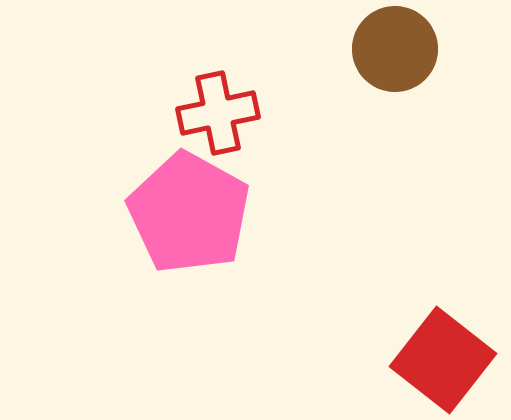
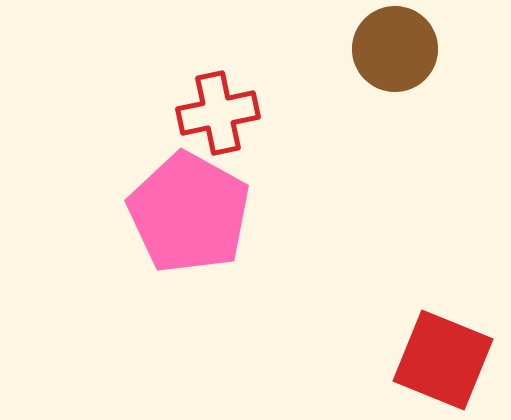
red square: rotated 16 degrees counterclockwise
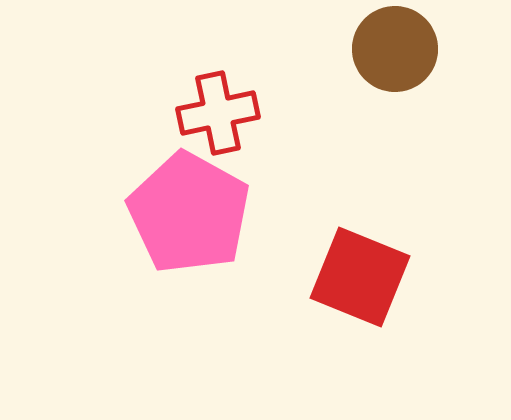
red square: moved 83 px left, 83 px up
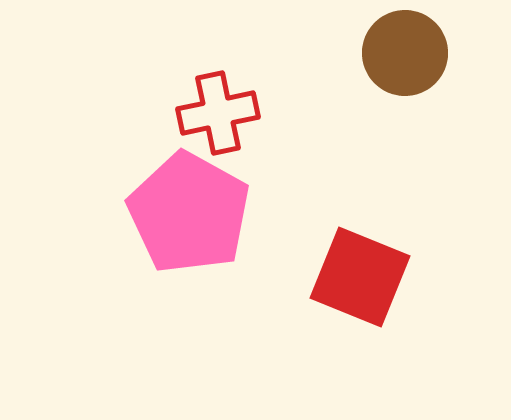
brown circle: moved 10 px right, 4 px down
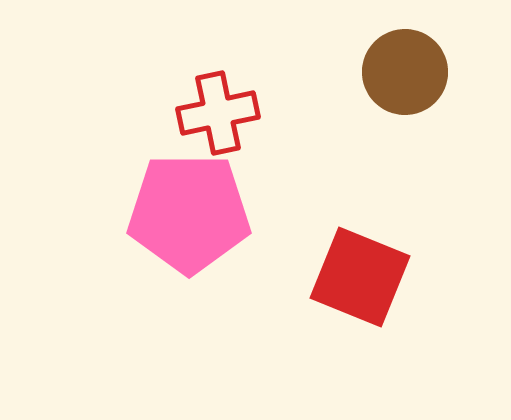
brown circle: moved 19 px down
pink pentagon: rotated 29 degrees counterclockwise
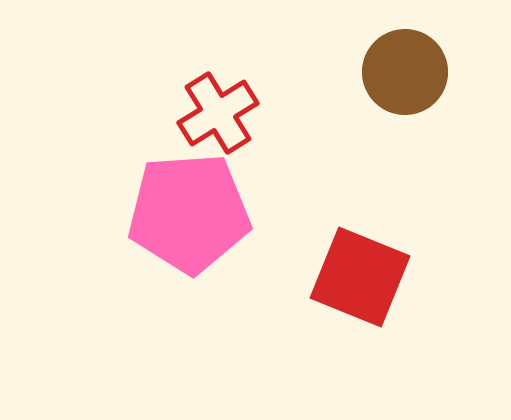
red cross: rotated 20 degrees counterclockwise
pink pentagon: rotated 4 degrees counterclockwise
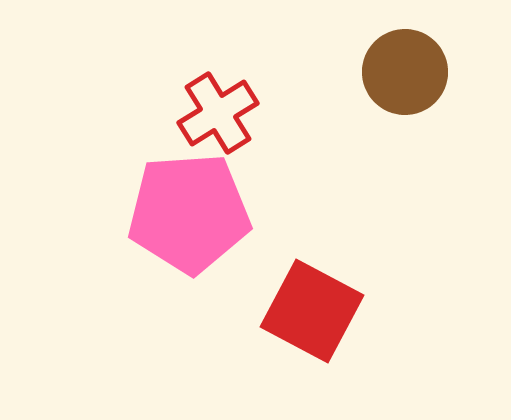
red square: moved 48 px left, 34 px down; rotated 6 degrees clockwise
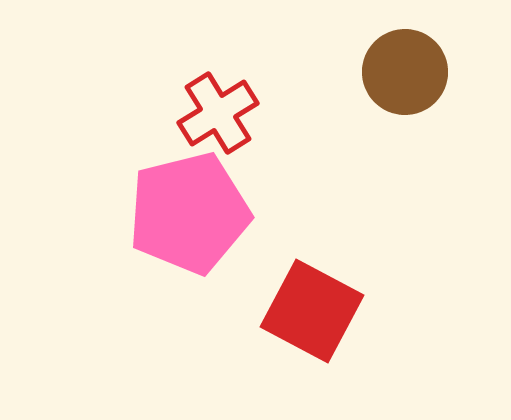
pink pentagon: rotated 10 degrees counterclockwise
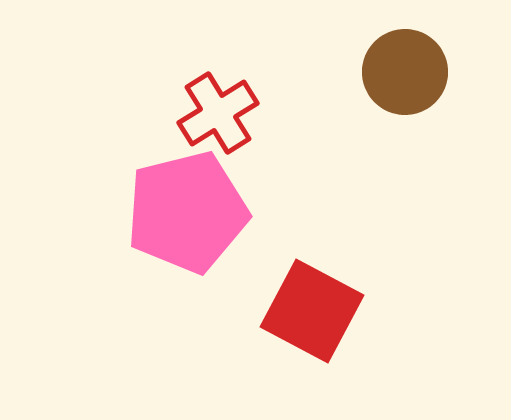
pink pentagon: moved 2 px left, 1 px up
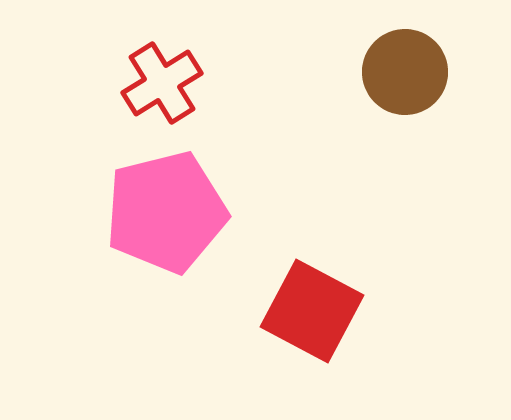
red cross: moved 56 px left, 30 px up
pink pentagon: moved 21 px left
